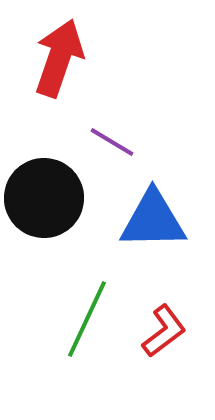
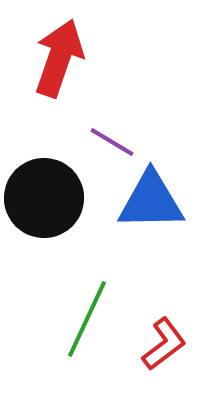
blue triangle: moved 2 px left, 19 px up
red L-shape: moved 13 px down
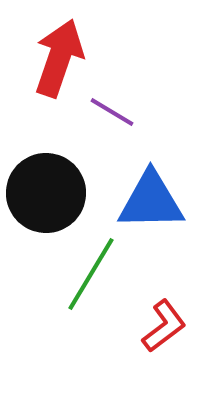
purple line: moved 30 px up
black circle: moved 2 px right, 5 px up
green line: moved 4 px right, 45 px up; rotated 6 degrees clockwise
red L-shape: moved 18 px up
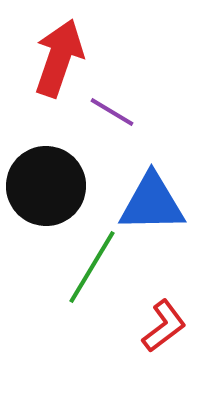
black circle: moved 7 px up
blue triangle: moved 1 px right, 2 px down
green line: moved 1 px right, 7 px up
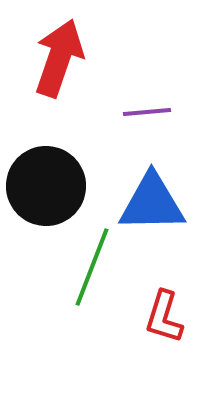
purple line: moved 35 px right; rotated 36 degrees counterclockwise
green line: rotated 10 degrees counterclockwise
red L-shape: moved 9 px up; rotated 144 degrees clockwise
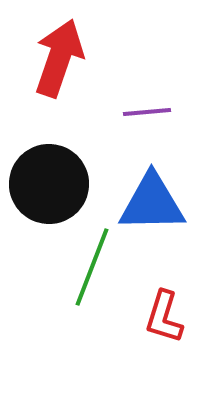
black circle: moved 3 px right, 2 px up
